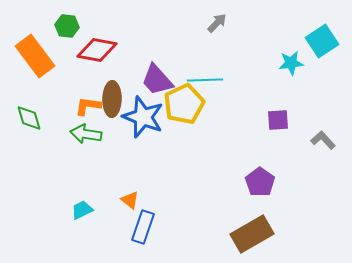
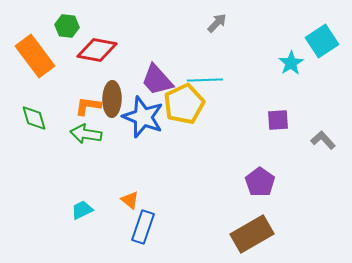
cyan star: rotated 25 degrees counterclockwise
green diamond: moved 5 px right
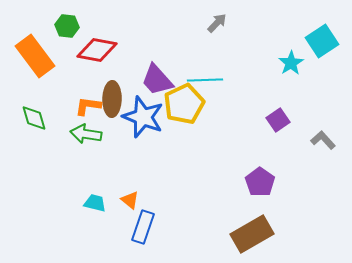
purple square: rotated 30 degrees counterclockwise
cyan trapezoid: moved 13 px right, 7 px up; rotated 40 degrees clockwise
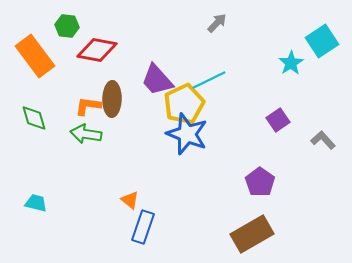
cyan line: moved 4 px right; rotated 24 degrees counterclockwise
blue star: moved 44 px right, 17 px down
cyan trapezoid: moved 59 px left
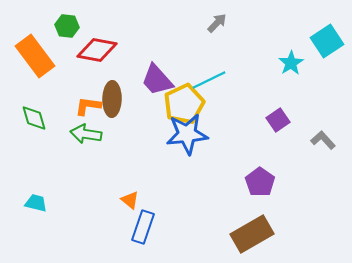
cyan square: moved 5 px right
blue star: rotated 27 degrees counterclockwise
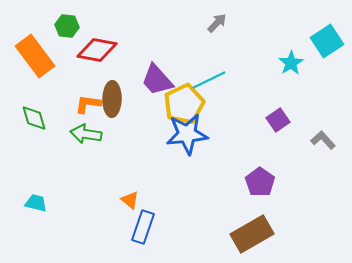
orange L-shape: moved 2 px up
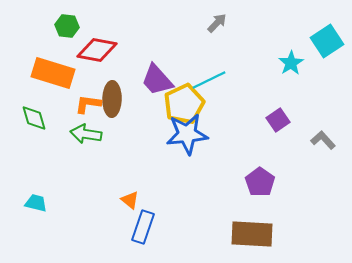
orange rectangle: moved 18 px right, 17 px down; rotated 36 degrees counterclockwise
brown rectangle: rotated 33 degrees clockwise
